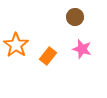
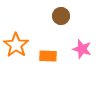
brown circle: moved 14 px left, 1 px up
orange rectangle: rotated 54 degrees clockwise
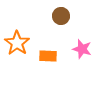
orange star: moved 1 px right, 2 px up
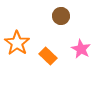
pink star: moved 1 px left; rotated 12 degrees clockwise
orange rectangle: rotated 42 degrees clockwise
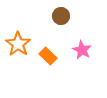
orange star: moved 1 px right, 1 px down
pink star: moved 1 px right, 1 px down
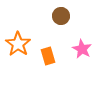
pink star: moved 1 px up
orange rectangle: rotated 30 degrees clockwise
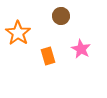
orange star: moved 11 px up
pink star: moved 1 px left
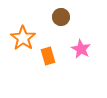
brown circle: moved 1 px down
orange star: moved 5 px right, 5 px down
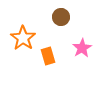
pink star: moved 1 px right, 1 px up; rotated 12 degrees clockwise
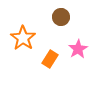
pink star: moved 4 px left, 1 px down
orange rectangle: moved 2 px right, 3 px down; rotated 48 degrees clockwise
